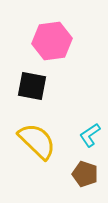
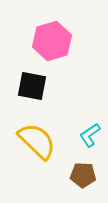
pink hexagon: rotated 9 degrees counterclockwise
brown pentagon: moved 2 px left, 1 px down; rotated 15 degrees counterclockwise
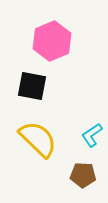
pink hexagon: rotated 6 degrees counterclockwise
cyan L-shape: moved 2 px right
yellow semicircle: moved 1 px right, 2 px up
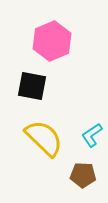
yellow semicircle: moved 6 px right, 1 px up
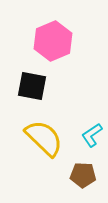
pink hexagon: moved 1 px right
